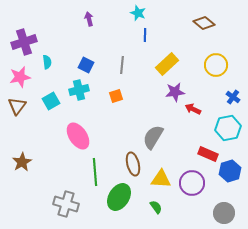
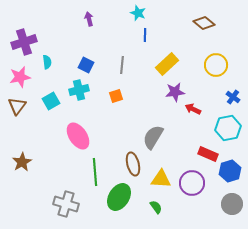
gray circle: moved 8 px right, 9 px up
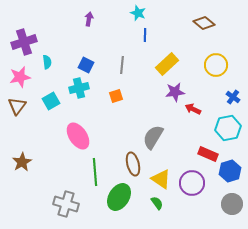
purple arrow: rotated 24 degrees clockwise
cyan cross: moved 2 px up
yellow triangle: rotated 30 degrees clockwise
green semicircle: moved 1 px right, 4 px up
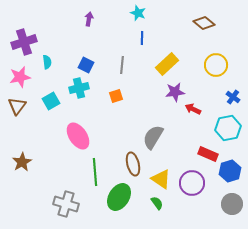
blue line: moved 3 px left, 3 px down
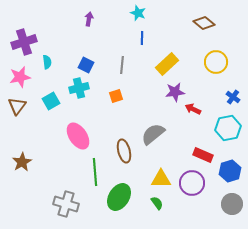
yellow circle: moved 3 px up
gray semicircle: moved 3 px up; rotated 20 degrees clockwise
red rectangle: moved 5 px left, 1 px down
brown ellipse: moved 9 px left, 13 px up
yellow triangle: rotated 35 degrees counterclockwise
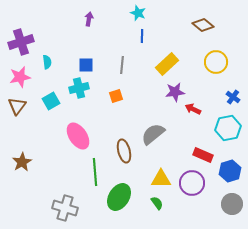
brown diamond: moved 1 px left, 2 px down
blue line: moved 2 px up
purple cross: moved 3 px left
blue square: rotated 28 degrees counterclockwise
gray cross: moved 1 px left, 4 px down
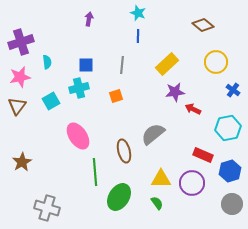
blue line: moved 4 px left
blue cross: moved 7 px up
gray cross: moved 18 px left
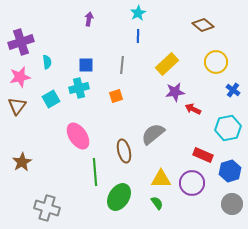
cyan star: rotated 21 degrees clockwise
cyan square: moved 2 px up
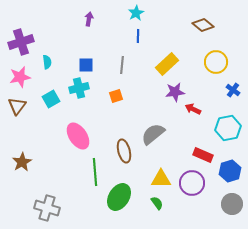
cyan star: moved 2 px left
